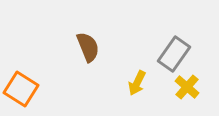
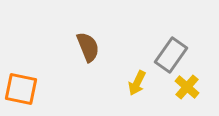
gray rectangle: moved 3 px left, 1 px down
orange square: rotated 20 degrees counterclockwise
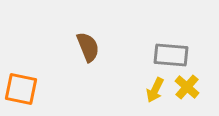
gray rectangle: rotated 60 degrees clockwise
yellow arrow: moved 18 px right, 7 px down
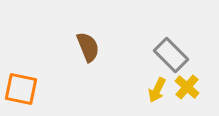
gray rectangle: rotated 40 degrees clockwise
yellow arrow: moved 2 px right
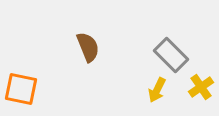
yellow cross: moved 14 px right; rotated 15 degrees clockwise
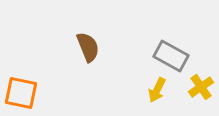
gray rectangle: moved 1 px down; rotated 16 degrees counterclockwise
orange square: moved 4 px down
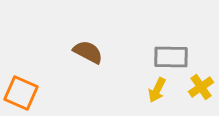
brown semicircle: moved 5 px down; rotated 40 degrees counterclockwise
gray rectangle: moved 1 px down; rotated 28 degrees counterclockwise
orange square: rotated 12 degrees clockwise
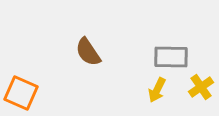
brown semicircle: rotated 152 degrees counterclockwise
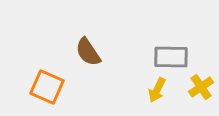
orange square: moved 26 px right, 6 px up
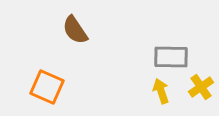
brown semicircle: moved 13 px left, 22 px up
yellow arrow: moved 4 px right, 1 px down; rotated 135 degrees clockwise
